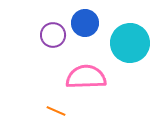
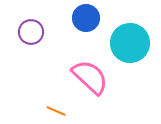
blue circle: moved 1 px right, 5 px up
purple circle: moved 22 px left, 3 px up
pink semicircle: moved 4 px right; rotated 45 degrees clockwise
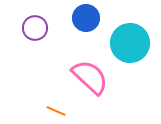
purple circle: moved 4 px right, 4 px up
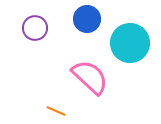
blue circle: moved 1 px right, 1 px down
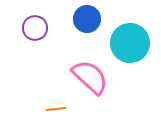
orange line: moved 2 px up; rotated 30 degrees counterclockwise
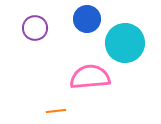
cyan circle: moved 5 px left
pink semicircle: rotated 48 degrees counterclockwise
orange line: moved 2 px down
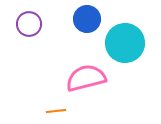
purple circle: moved 6 px left, 4 px up
pink semicircle: moved 4 px left, 1 px down; rotated 9 degrees counterclockwise
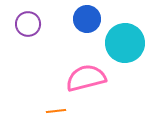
purple circle: moved 1 px left
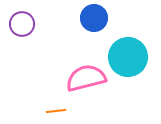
blue circle: moved 7 px right, 1 px up
purple circle: moved 6 px left
cyan circle: moved 3 px right, 14 px down
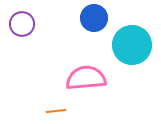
cyan circle: moved 4 px right, 12 px up
pink semicircle: rotated 9 degrees clockwise
